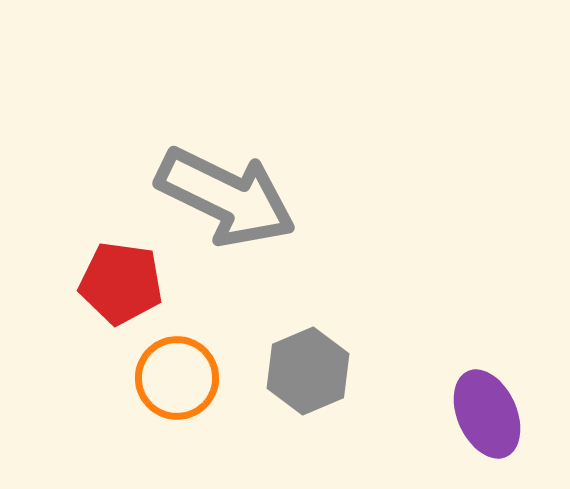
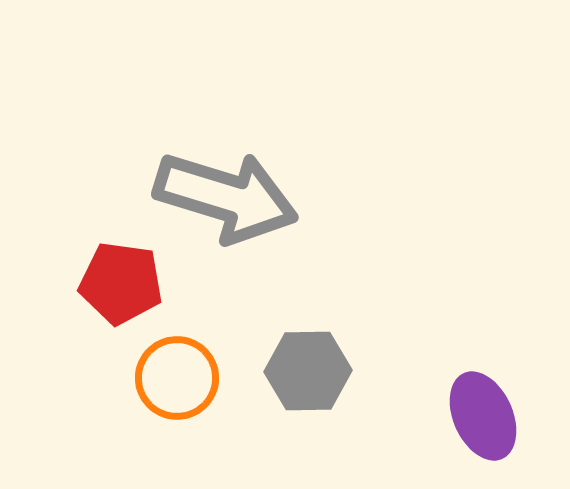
gray arrow: rotated 9 degrees counterclockwise
gray hexagon: rotated 22 degrees clockwise
purple ellipse: moved 4 px left, 2 px down
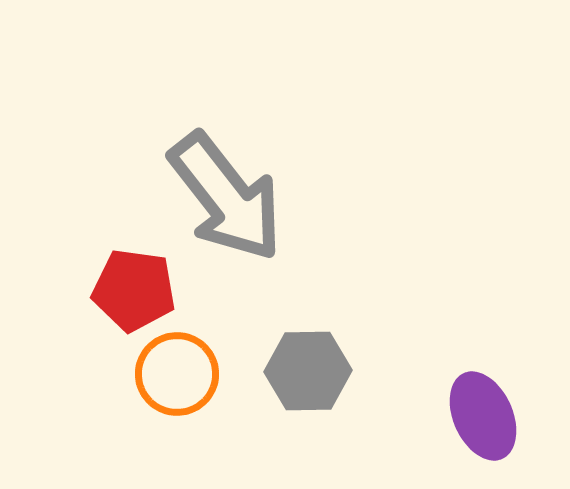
gray arrow: rotated 35 degrees clockwise
red pentagon: moved 13 px right, 7 px down
orange circle: moved 4 px up
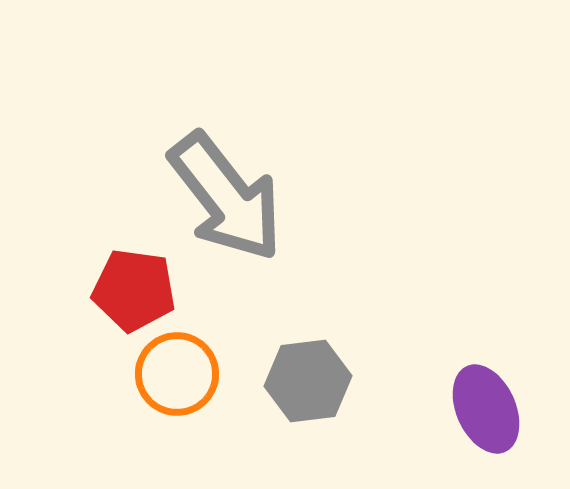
gray hexagon: moved 10 px down; rotated 6 degrees counterclockwise
purple ellipse: moved 3 px right, 7 px up
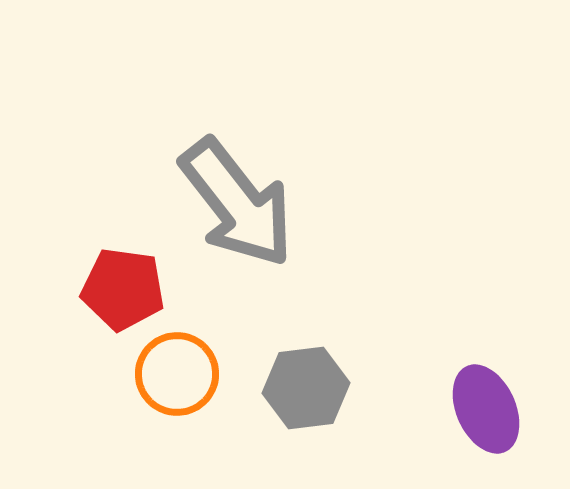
gray arrow: moved 11 px right, 6 px down
red pentagon: moved 11 px left, 1 px up
gray hexagon: moved 2 px left, 7 px down
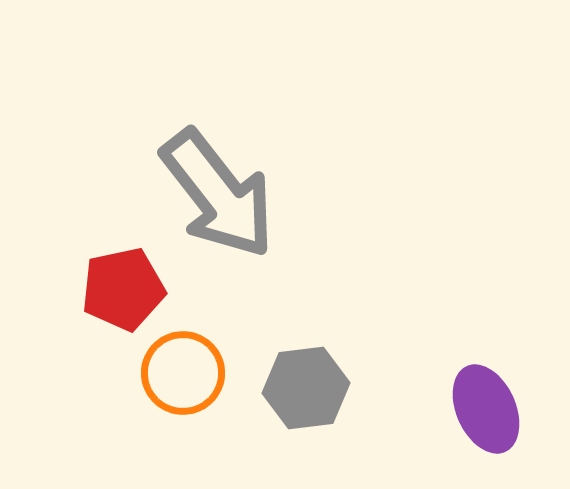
gray arrow: moved 19 px left, 9 px up
red pentagon: rotated 20 degrees counterclockwise
orange circle: moved 6 px right, 1 px up
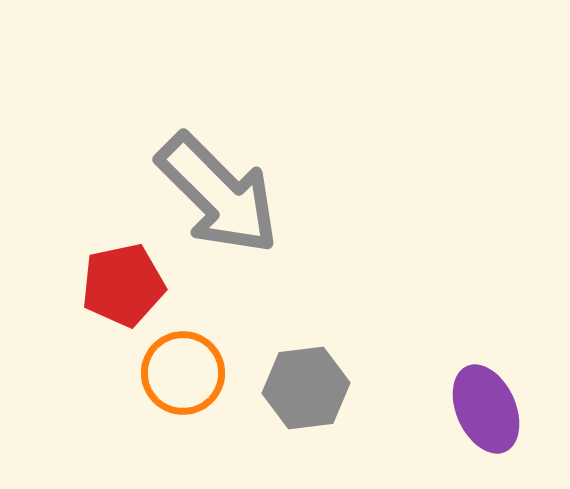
gray arrow: rotated 7 degrees counterclockwise
red pentagon: moved 4 px up
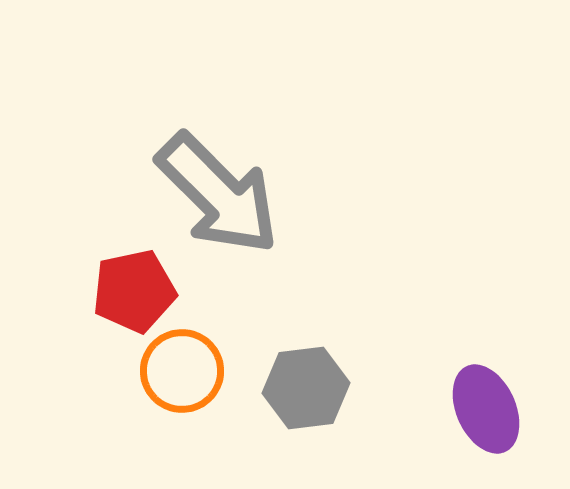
red pentagon: moved 11 px right, 6 px down
orange circle: moved 1 px left, 2 px up
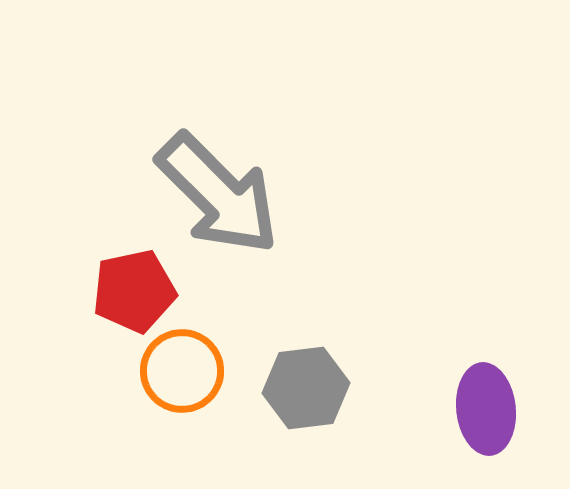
purple ellipse: rotated 18 degrees clockwise
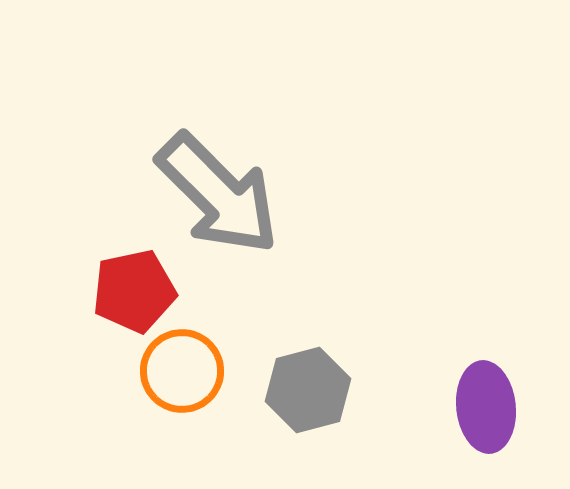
gray hexagon: moved 2 px right, 2 px down; rotated 8 degrees counterclockwise
purple ellipse: moved 2 px up
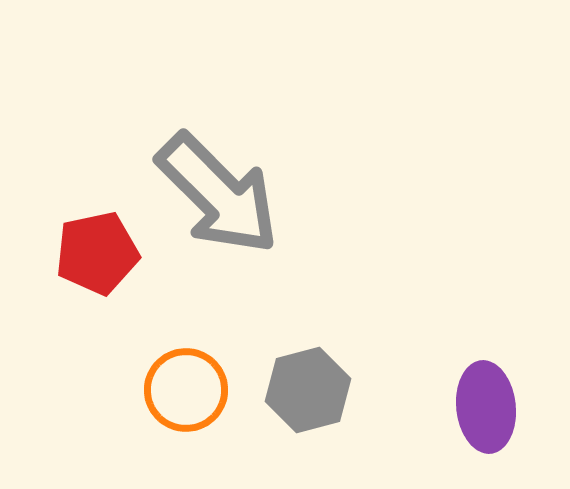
red pentagon: moved 37 px left, 38 px up
orange circle: moved 4 px right, 19 px down
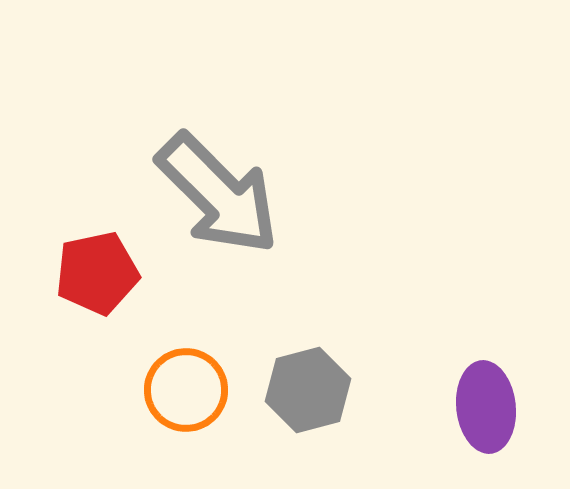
red pentagon: moved 20 px down
